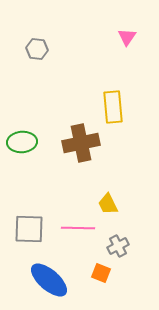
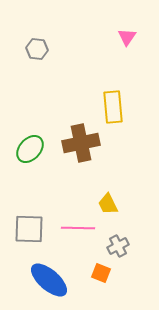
green ellipse: moved 8 px right, 7 px down; rotated 44 degrees counterclockwise
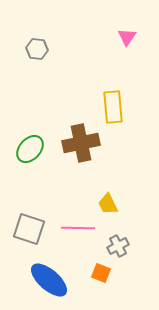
gray square: rotated 16 degrees clockwise
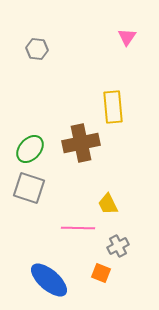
gray square: moved 41 px up
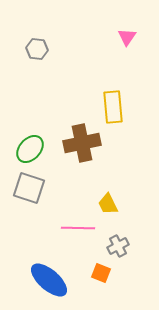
brown cross: moved 1 px right
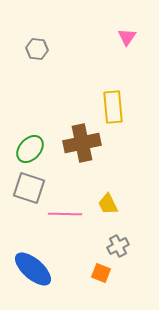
pink line: moved 13 px left, 14 px up
blue ellipse: moved 16 px left, 11 px up
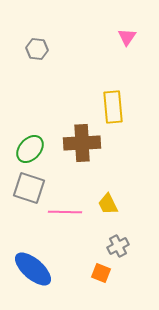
brown cross: rotated 9 degrees clockwise
pink line: moved 2 px up
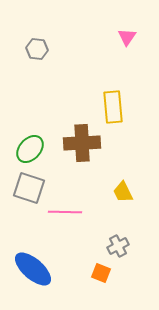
yellow trapezoid: moved 15 px right, 12 px up
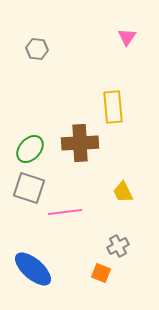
brown cross: moved 2 px left
pink line: rotated 8 degrees counterclockwise
